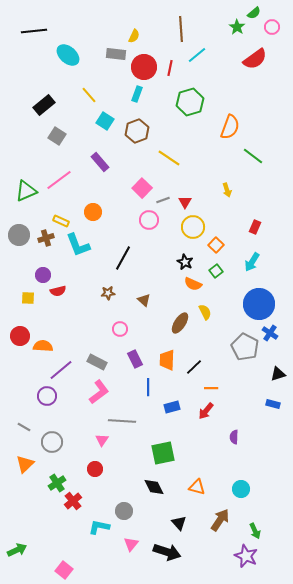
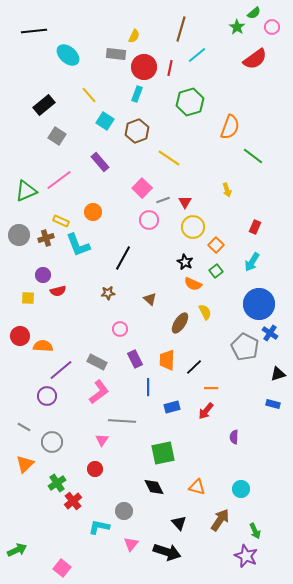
brown line at (181, 29): rotated 20 degrees clockwise
brown triangle at (144, 300): moved 6 px right, 1 px up
pink square at (64, 570): moved 2 px left, 2 px up
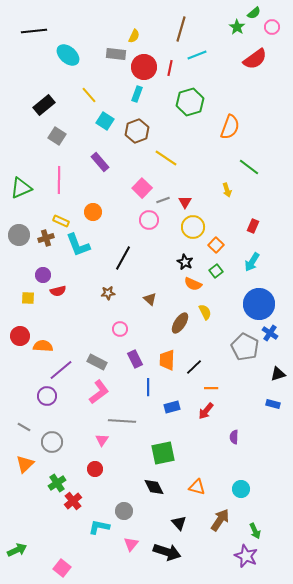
cyan line at (197, 55): rotated 18 degrees clockwise
green line at (253, 156): moved 4 px left, 11 px down
yellow line at (169, 158): moved 3 px left
pink line at (59, 180): rotated 52 degrees counterclockwise
green triangle at (26, 191): moved 5 px left, 3 px up
red rectangle at (255, 227): moved 2 px left, 1 px up
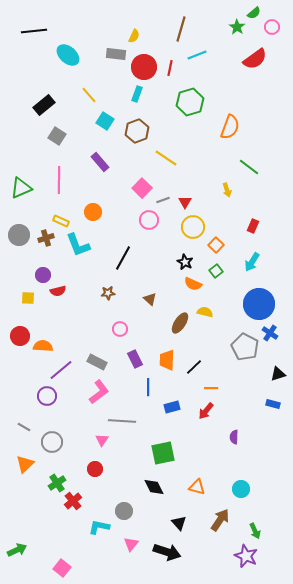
yellow semicircle at (205, 312): rotated 49 degrees counterclockwise
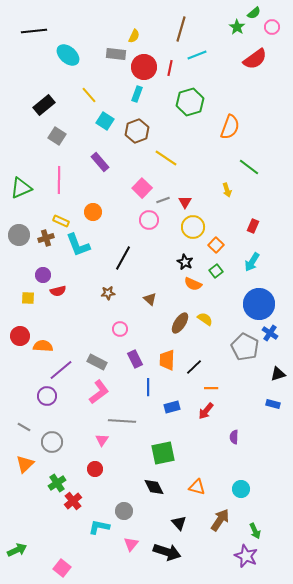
yellow semicircle at (205, 312): moved 7 px down; rotated 21 degrees clockwise
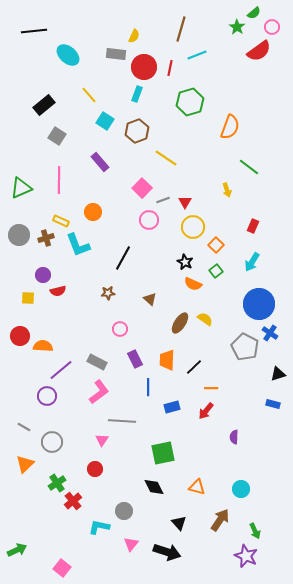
red semicircle at (255, 59): moved 4 px right, 8 px up
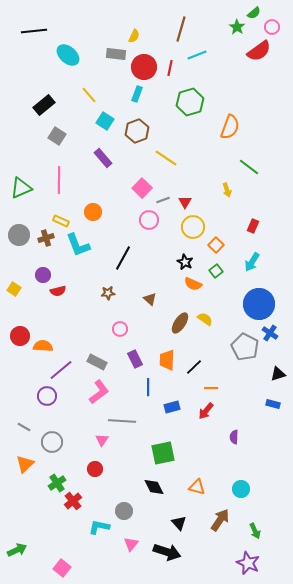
purple rectangle at (100, 162): moved 3 px right, 4 px up
yellow square at (28, 298): moved 14 px left, 9 px up; rotated 32 degrees clockwise
purple star at (246, 556): moved 2 px right, 7 px down
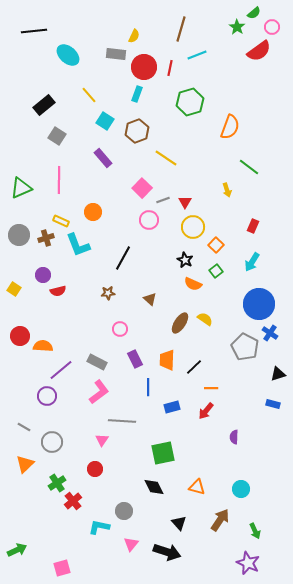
black star at (185, 262): moved 2 px up
pink square at (62, 568): rotated 36 degrees clockwise
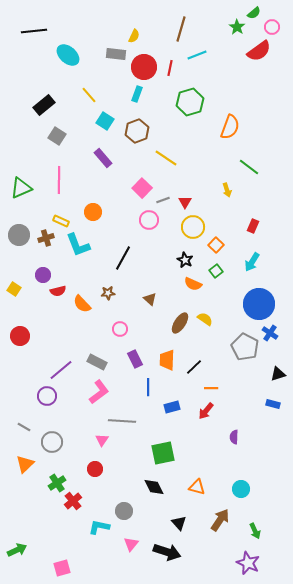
orange semicircle at (43, 346): moved 39 px right, 42 px up; rotated 138 degrees counterclockwise
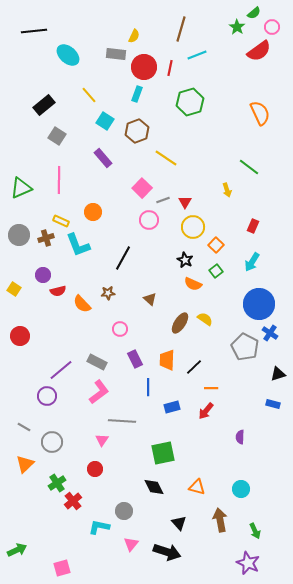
orange semicircle at (230, 127): moved 30 px right, 14 px up; rotated 45 degrees counterclockwise
purple semicircle at (234, 437): moved 6 px right
brown arrow at (220, 520): rotated 45 degrees counterclockwise
